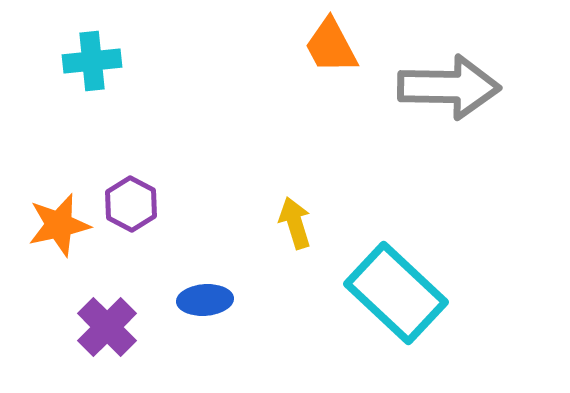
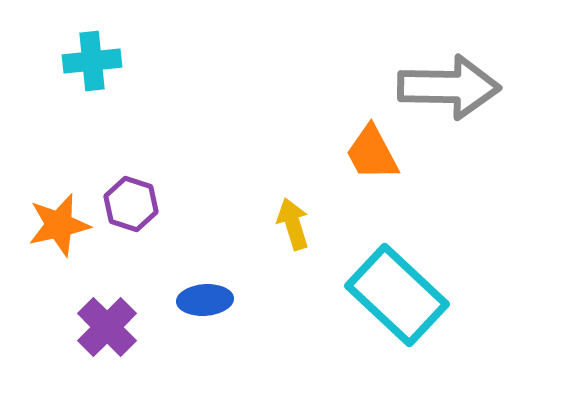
orange trapezoid: moved 41 px right, 107 px down
purple hexagon: rotated 10 degrees counterclockwise
yellow arrow: moved 2 px left, 1 px down
cyan rectangle: moved 1 px right, 2 px down
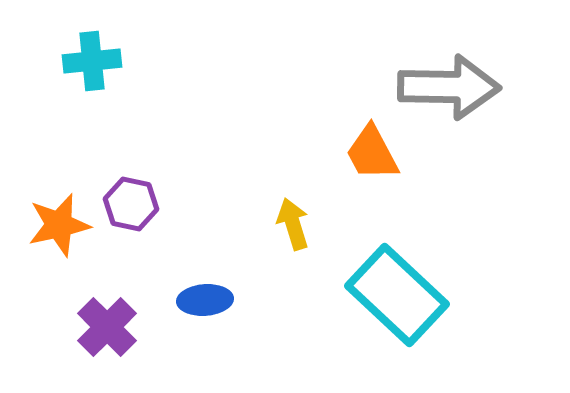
purple hexagon: rotated 6 degrees counterclockwise
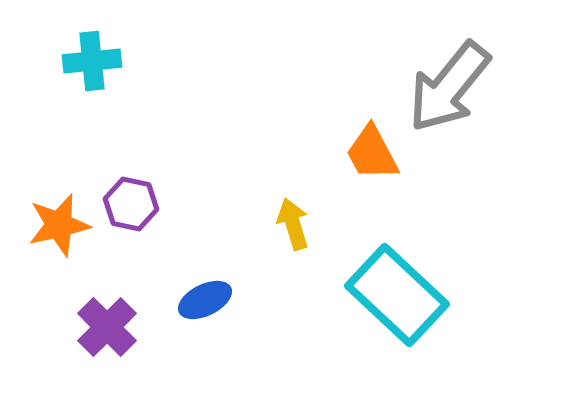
gray arrow: rotated 128 degrees clockwise
blue ellipse: rotated 22 degrees counterclockwise
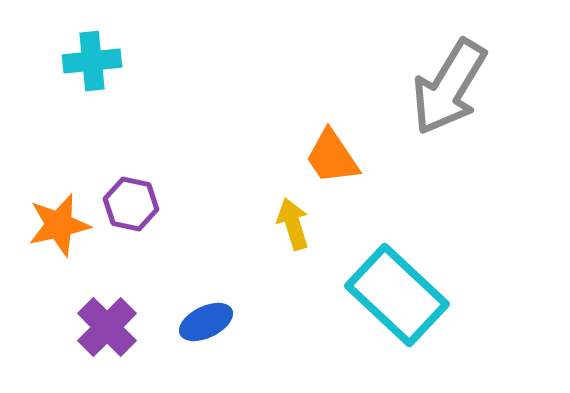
gray arrow: rotated 8 degrees counterclockwise
orange trapezoid: moved 40 px left, 4 px down; rotated 6 degrees counterclockwise
blue ellipse: moved 1 px right, 22 px down
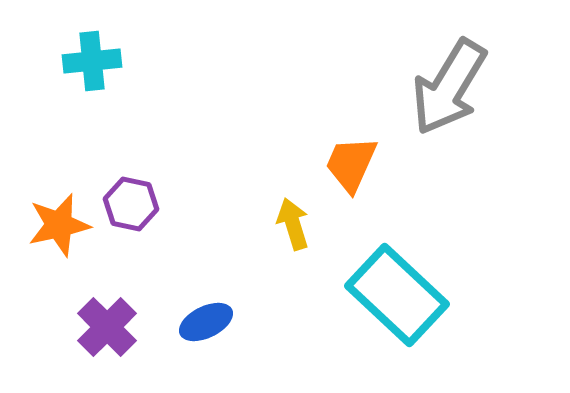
orange trapezoid: moved 19 px right, 7 px down; rotated 58 degrees clockwise
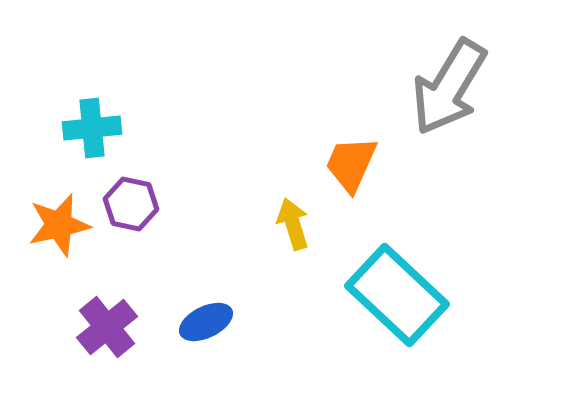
cyan cross: moved 67 px down
purple cross: rotated 6 degrees clockwise
